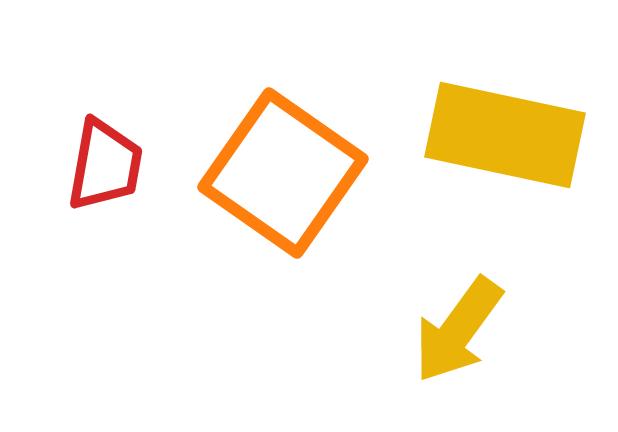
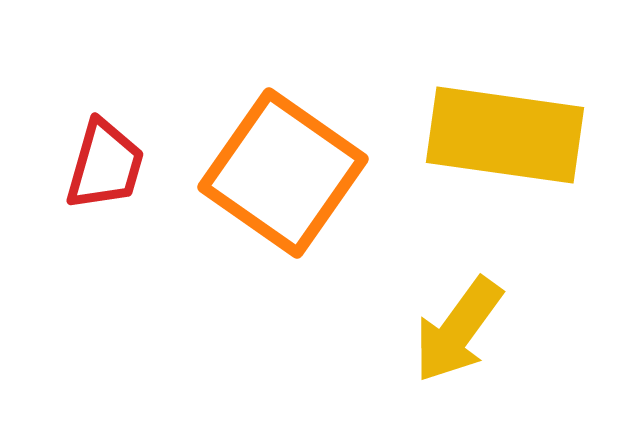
yellow rectangle: rotated 4 degrees counterclockwise
red trapezoid: rotated 6 degrees clockwise
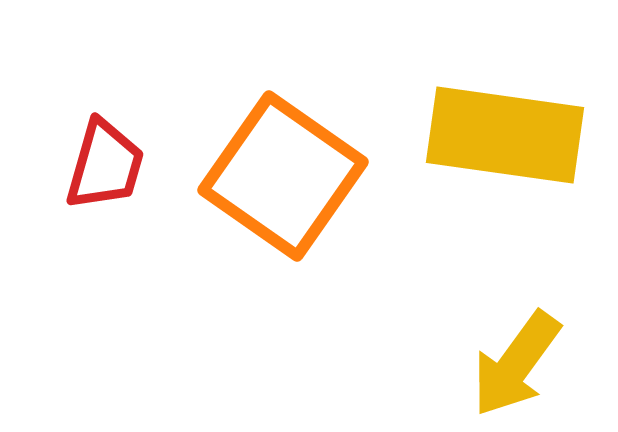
orange square: moved 3 px down
yellow arrow: moved 58 px right, 34 px down
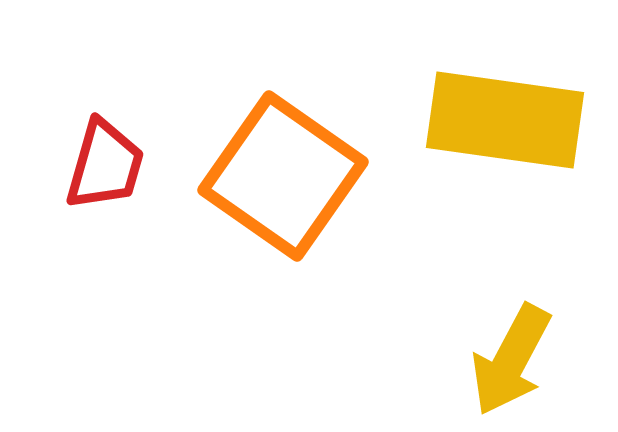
yellow rectangle: moved 15 px up
yellow arrow: moved 5 px left, 4 px up; rotated 8 degrees counterclockwise
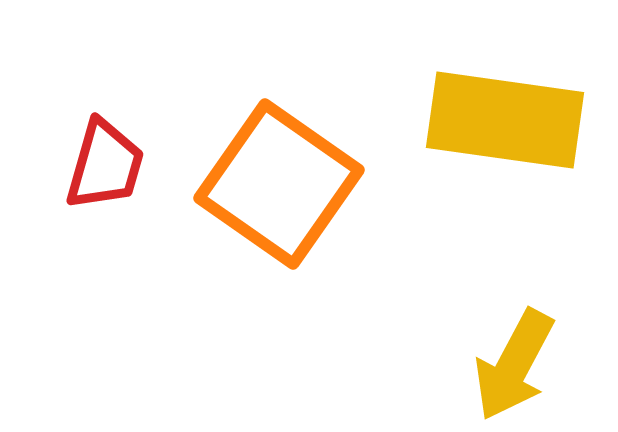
orange square: moved 4 px left, 8 px down
yellow arrow: moved 3 px right, 5 px down
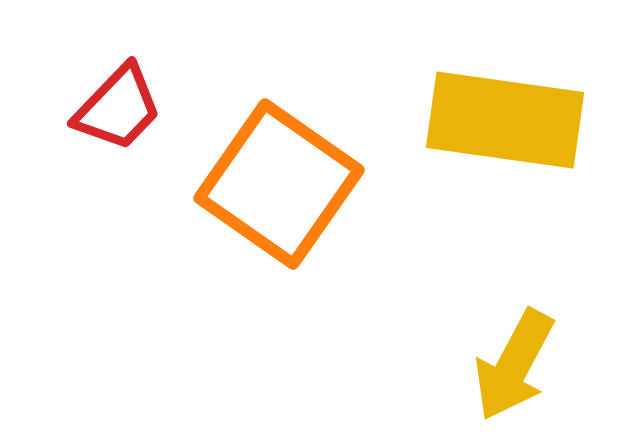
red trapezoid: moved 13 px right, 57 px up; rotated 28 degrees clockwise
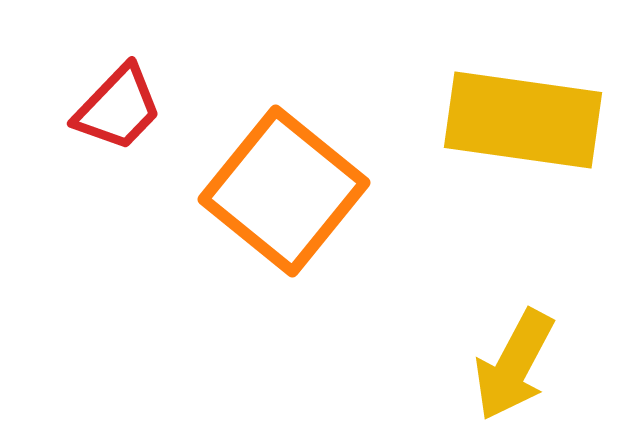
yellow rectangle: moved 18 px right
orange square: moved 5 px right, 7 px down; rotated 4 degrees clockwise
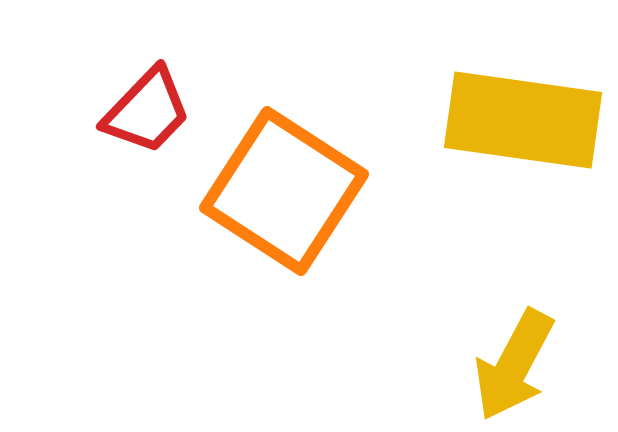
red trapezoid: moved 29 px right, 3 px down
orange square: rotated 6 degrees counterclockwise
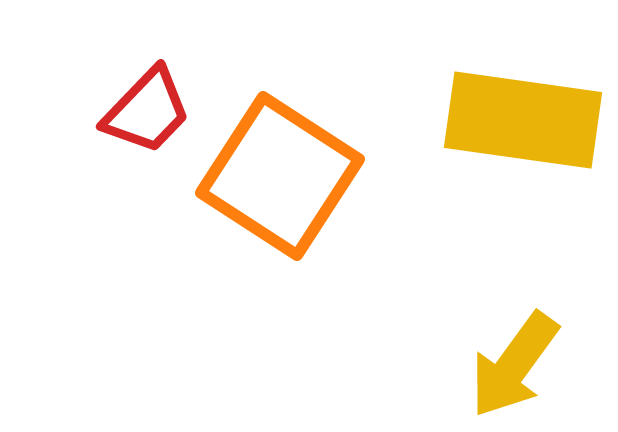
orange square: moved 4 px left, 15 px up
yellow arrow: rotated 8 degrees clockwise
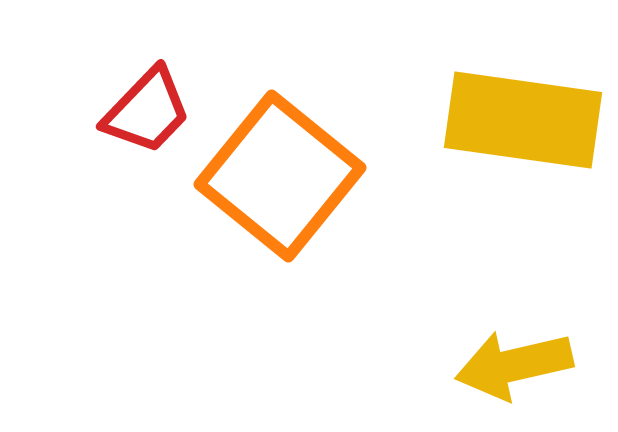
orange square: rotated 6 degrees clockwise
yellow arrow: rotated 41 degrees clockwise
